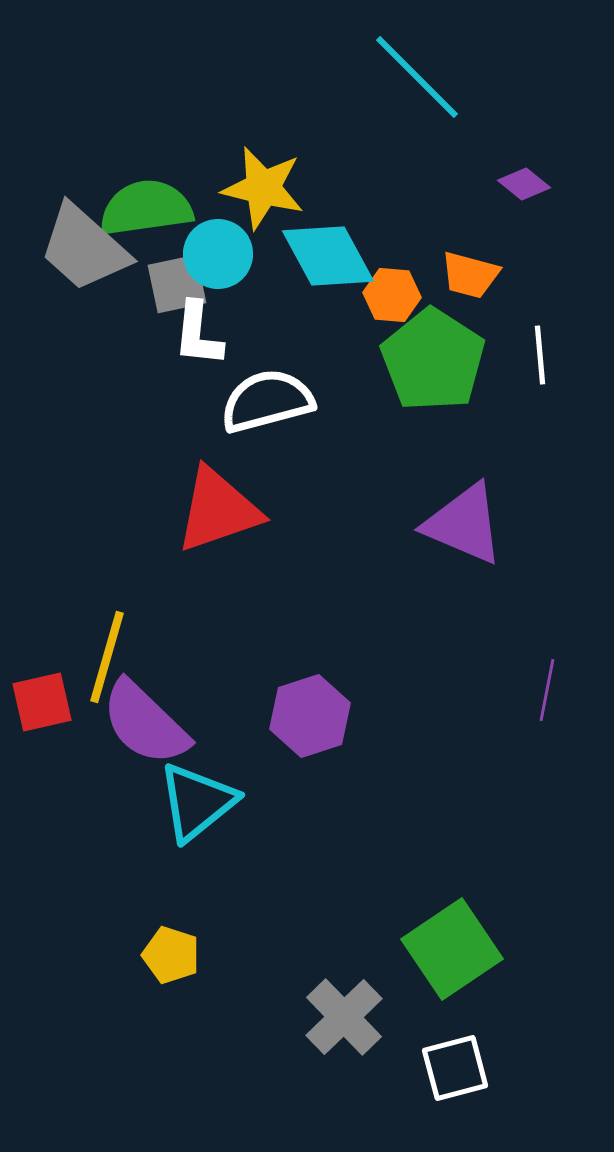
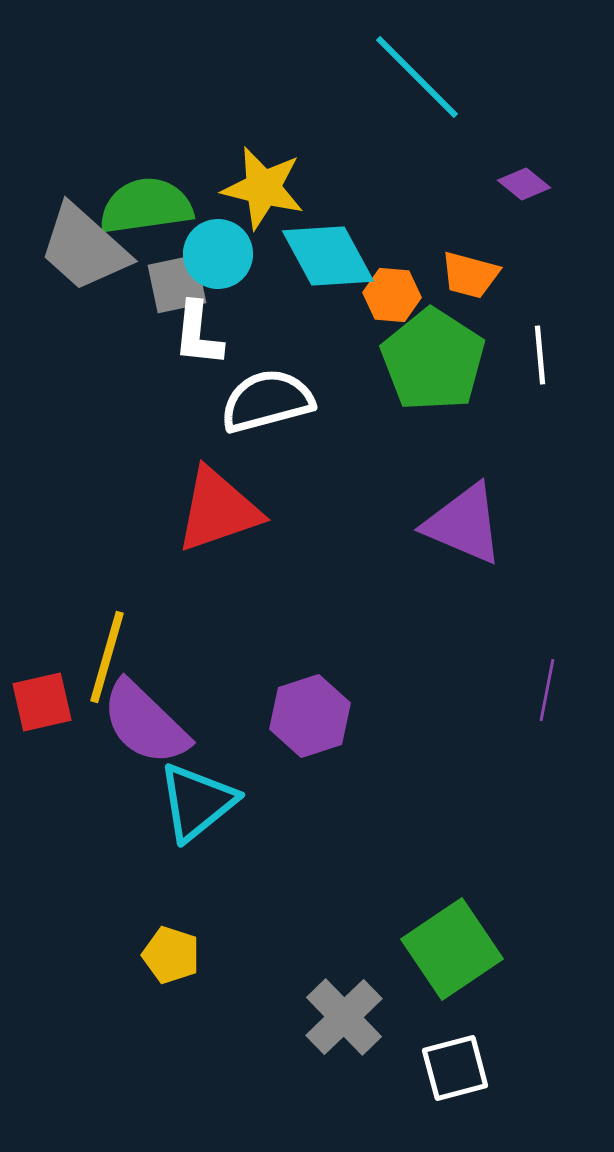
green semicircle: moved 2 px up
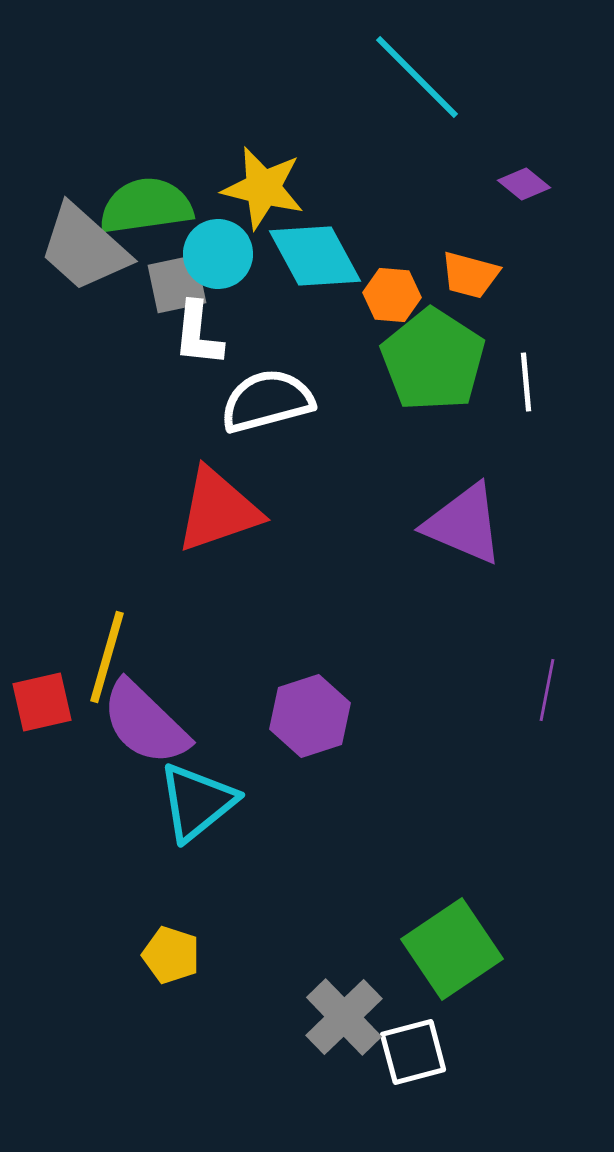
cyan diamond: moved 13 px left
white line: moved 14 px left, 27 px down
white square: moved 42 px left, 16 px up
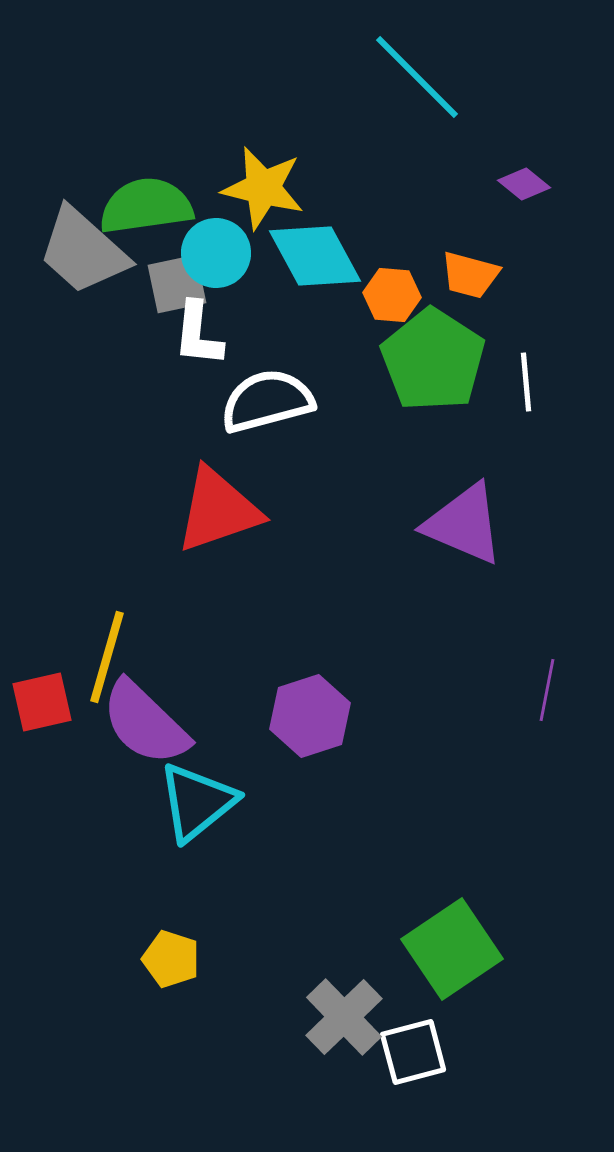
gray trapezoid: moved 1 px left, 3 px down
cyan circle: moved 2 px left, 1 px up
yellow pentagon: moved 4 px down
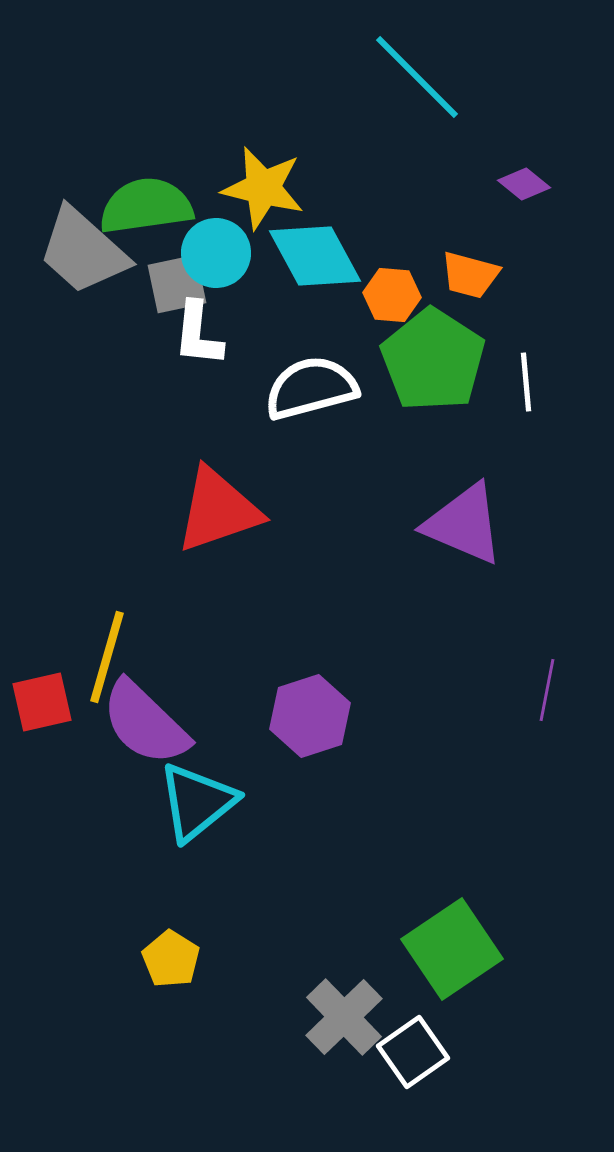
white semicircle: moved 44 px right, 13 px up
yellow pentagon: rotated 14 degrees clockwise
white square: rotated 20 degrees counterclockwise
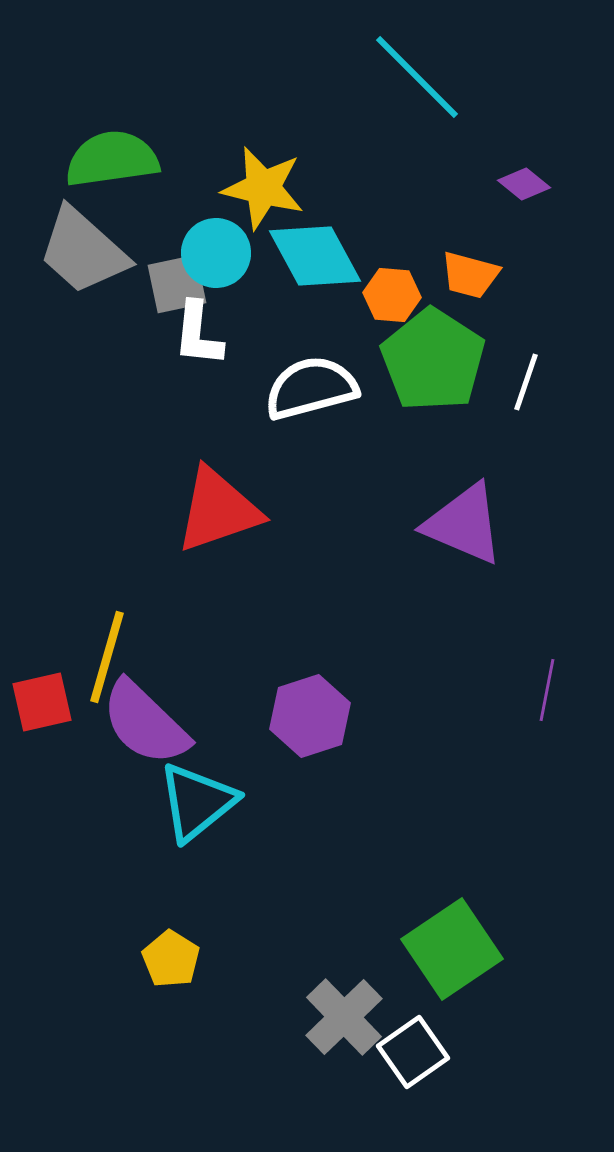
green semicircle: moved 34 px left, 47 px up
white line: rotated 24 degrees clockwise
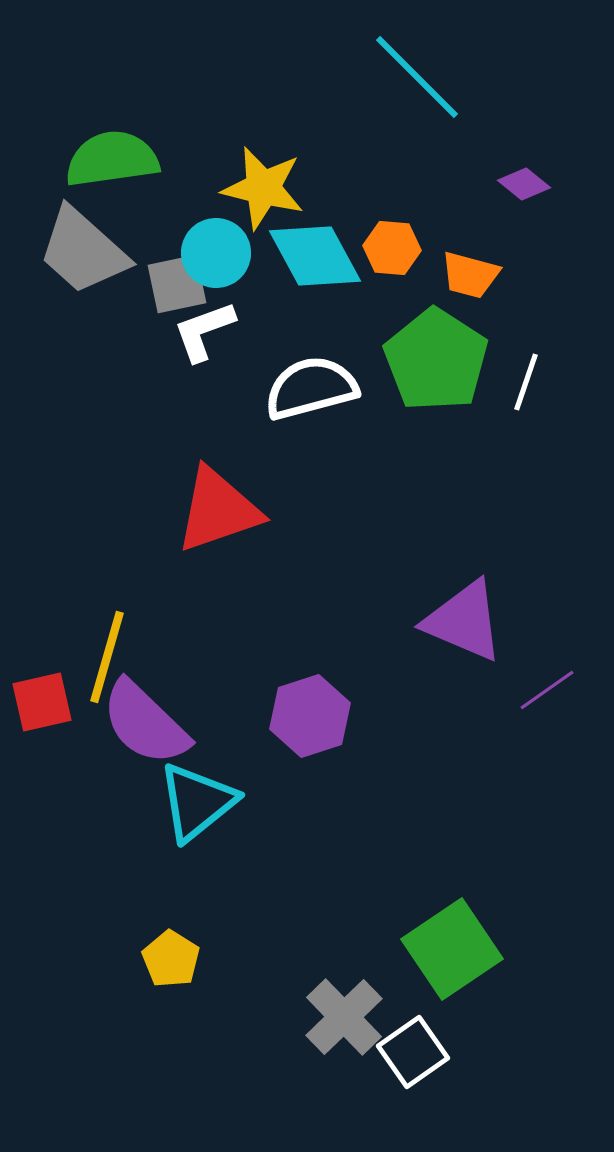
orange hexagon: moved 47 px up
white L-shape: moved 6 px right, 3 px up; rotated 64 degrees clockwise
green pentagon: moved 3 px right
purple triangle: moved 97 px down
purple line: rotated 44 degrees clockwise
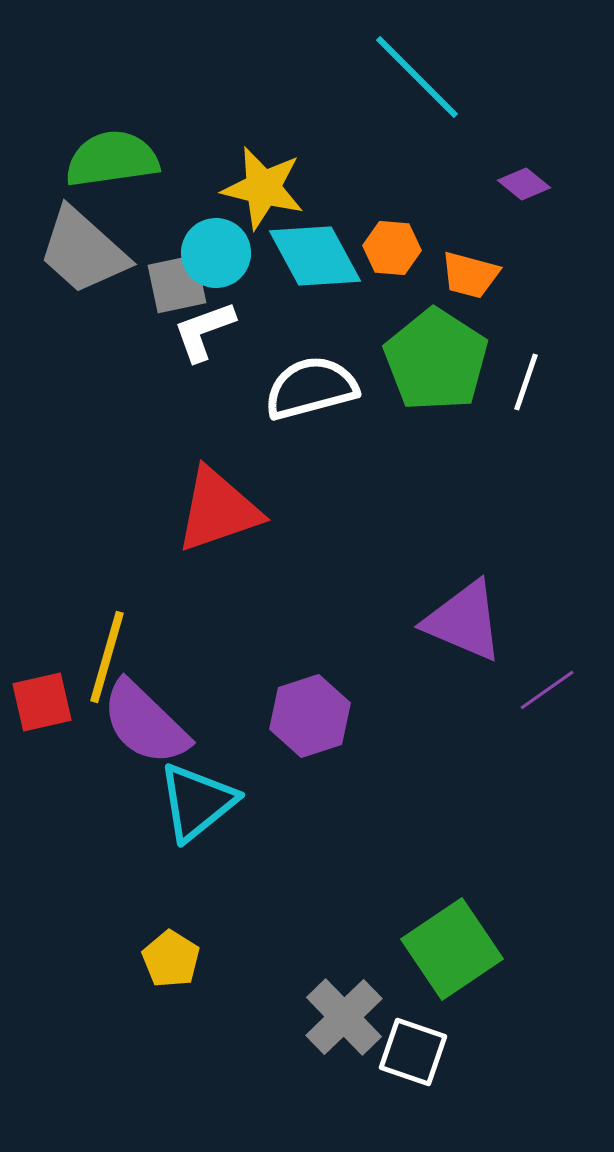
white square: rotated 36 degrees counterclockwise
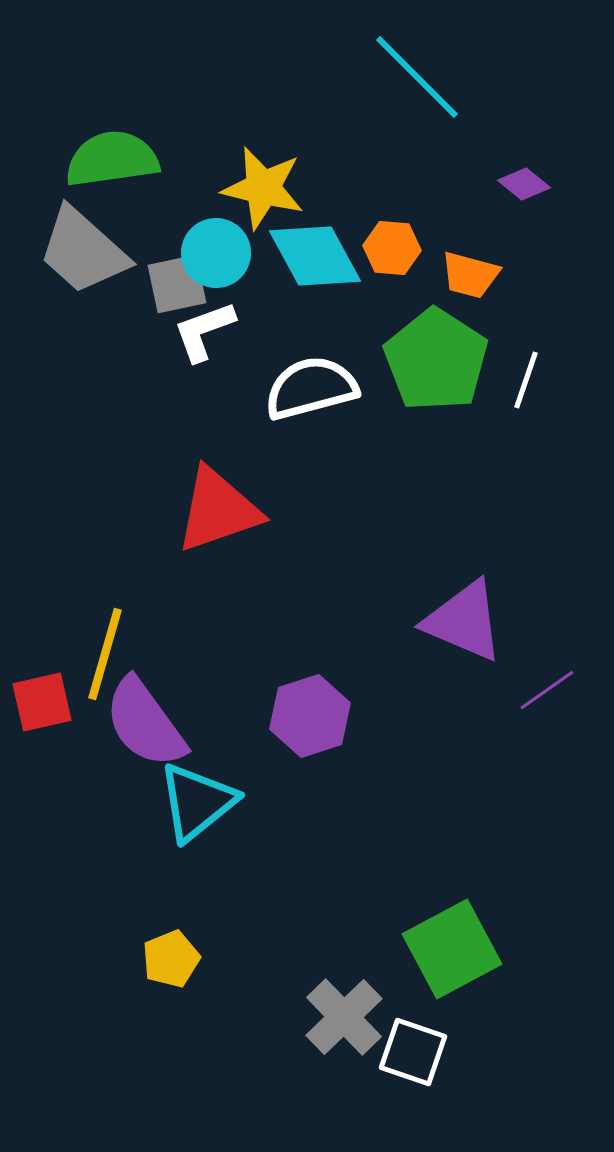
white line: moved 2 px up
yellow line: moved 2 px left, 3 px up
purple semicircle: rotated 10 degrees clockwise
green square: rotated 6 degrees clockwise
yellow pentagon: rotated 18 degrees clockwise
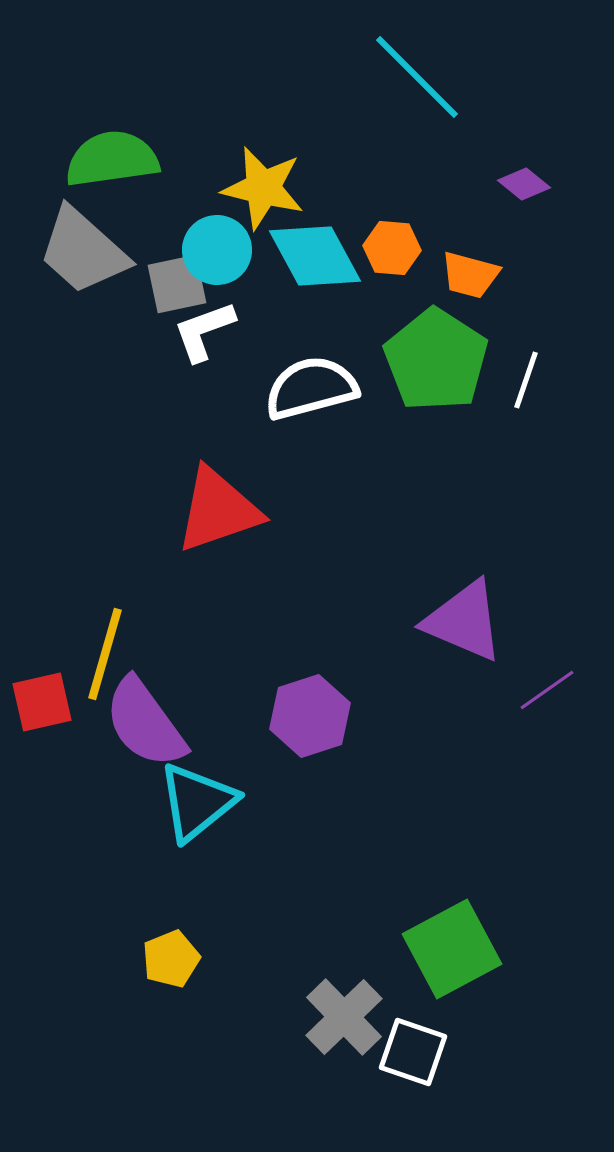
cyan circle: moved 1 px right, 3 px up
